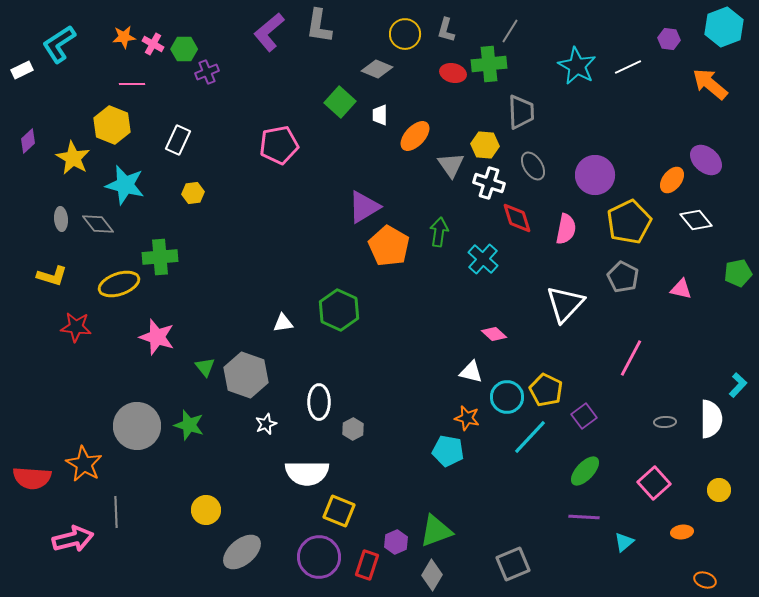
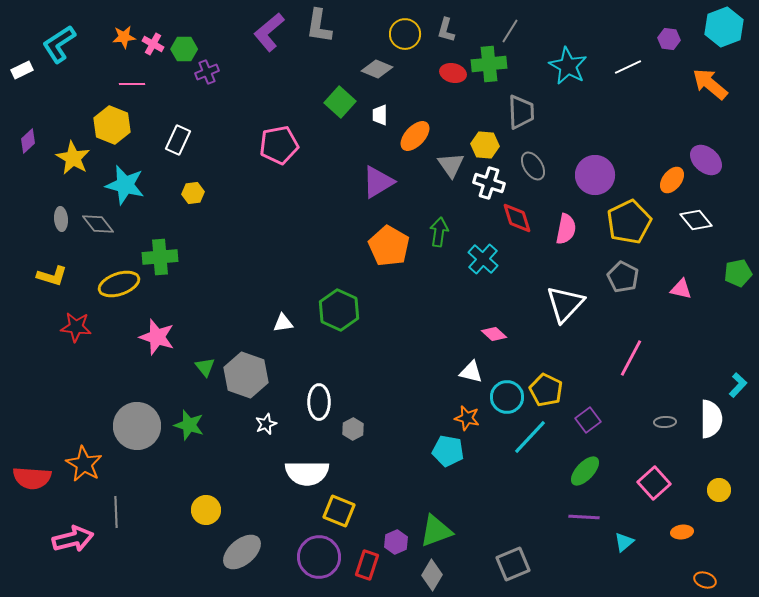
cyan star at (577, 66): moved 9 px left
purple triangle at (364, 207): moved 14 px right, 25 px up
purple square at (584, 416): moved 4 px right, 4 px down
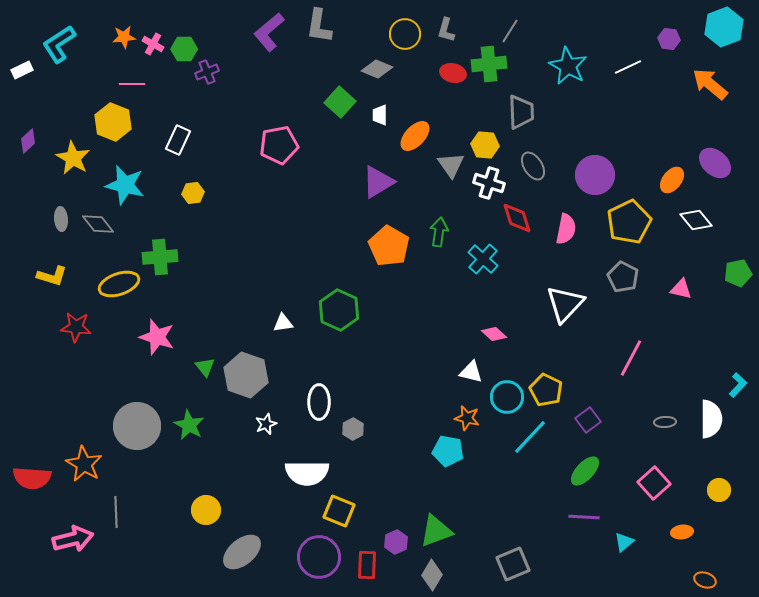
yellow hexagon at (112, 125): moved 1 px right, 3 px up
purple ellipse at (706, 160): moved 9 px right, 3 px down
green star at (189, 425): rotated 12 degrees clockwise
red rectangle at (367, 565): rotated 16 degrees counterclockwise
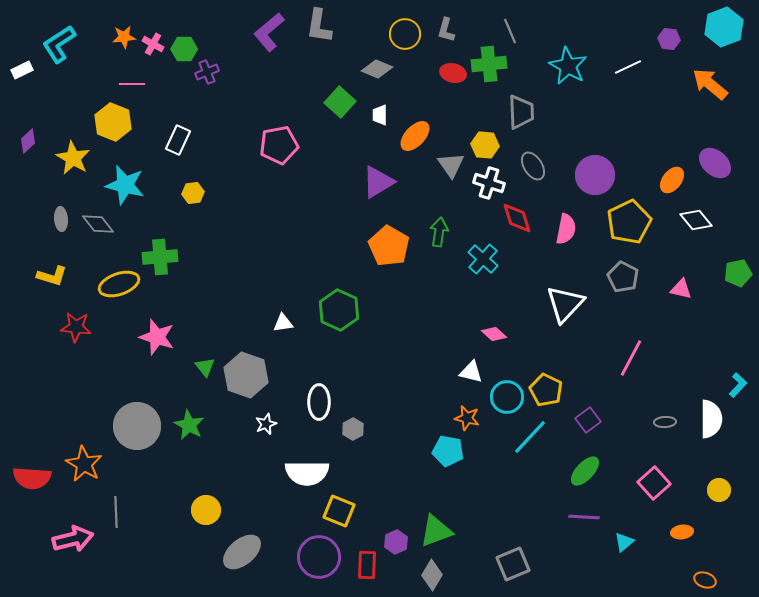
gray line at (510, 31): rotated 55 degrees counterclockwise
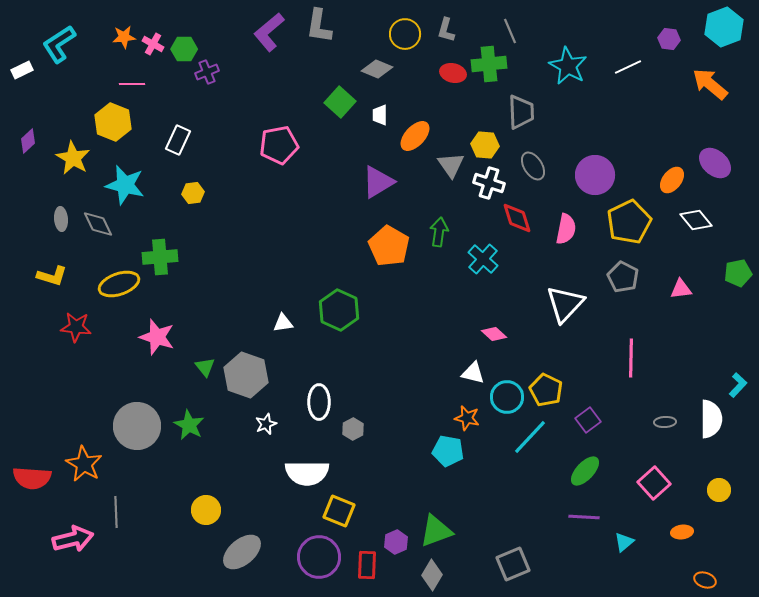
gray diamond at (98, 224): rotated 12 degrees clockwise
pink triangle at (681, 289): rotated 20 degrees counterclockwise
pink line at (631, 358): rotated 27 degrees counterclockwise
white triangle at (471, 372): moved 2 px right, 1 px down
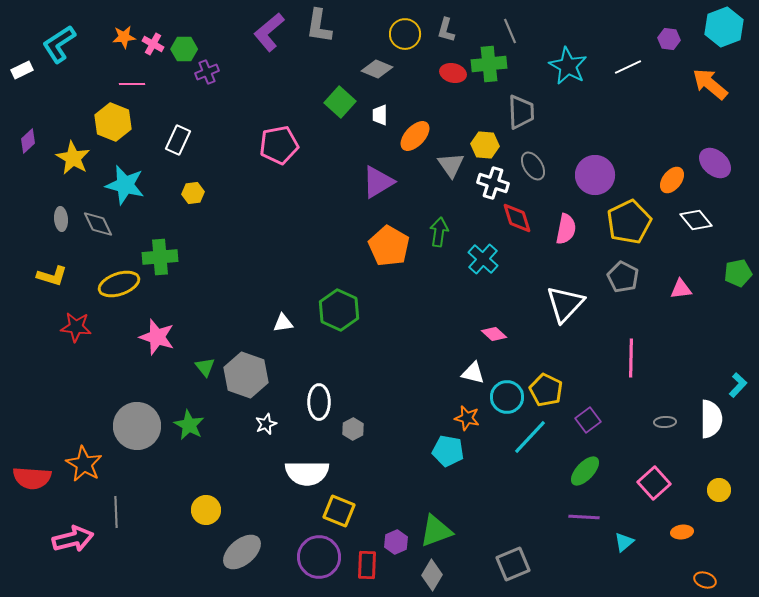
white cross at (489, 183): moved 4 px right
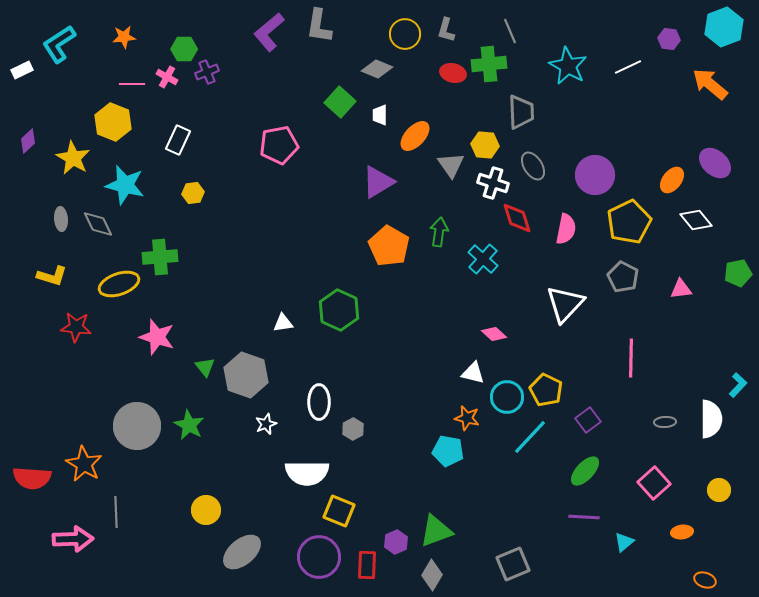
pink cross at (153, 44): moved 14 px right, 33 px down
pink arrow at (73, 539): rotated 12 degrees clockwise
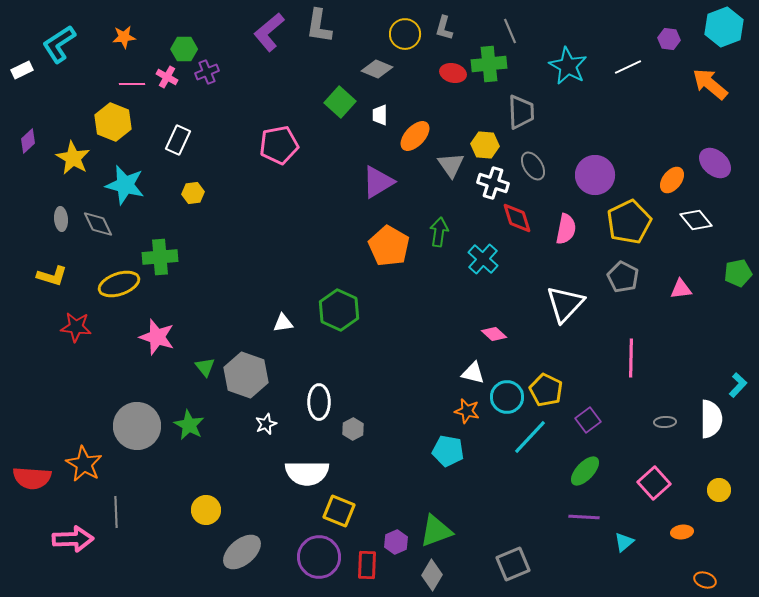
gray L-shape at (446, 30): moved 2 px left, 2 px up
orange star at (467, 418): moved 7 px up
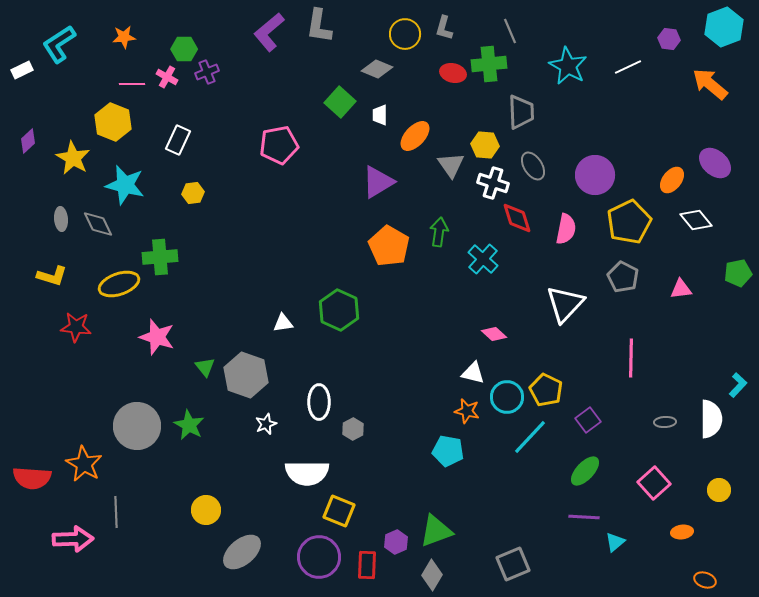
cyan triangle at (624, 542): moved 9 px left
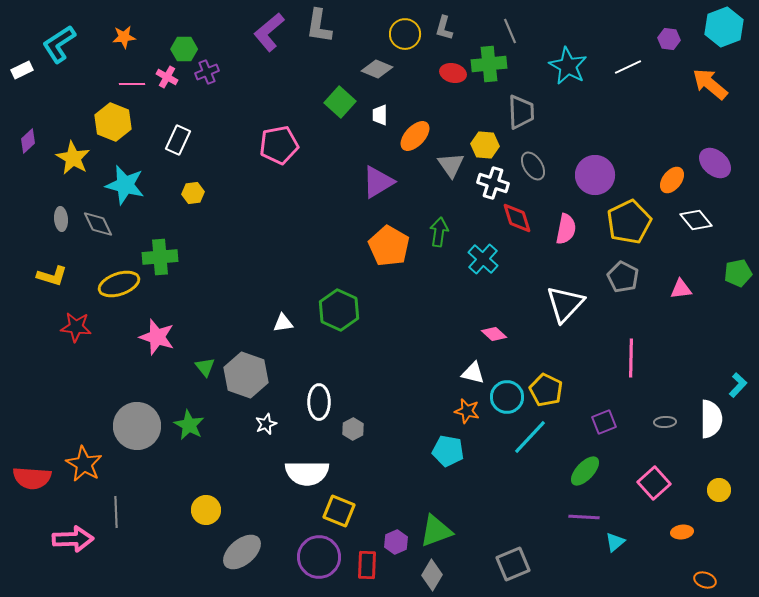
purple square at (588, 420): moved 16 px right, 2 px down; rotated 15 degrees clockwise
